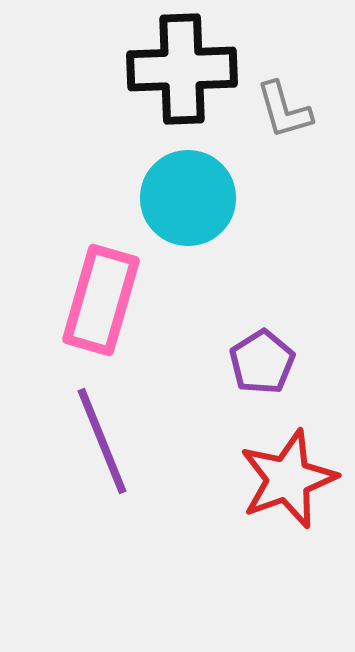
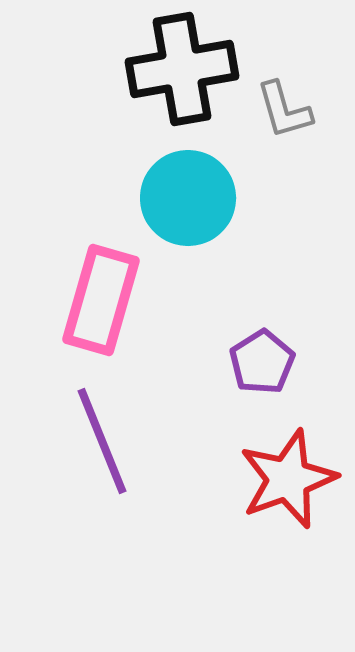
black cross: rotated 8 degrees counterclockwise
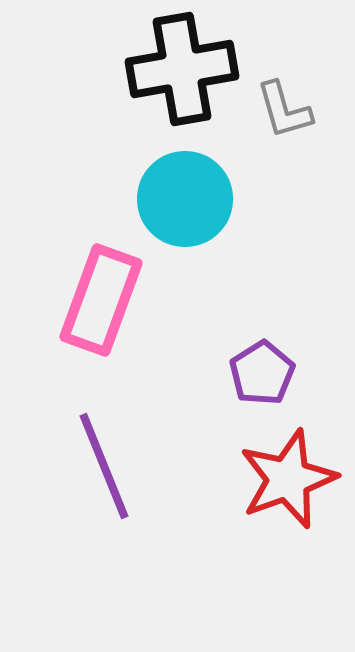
cyan circle: moved 3 px left, 1 px down
pink rectangle: rotated 4 degrees clockwise
purple pentagon: moved 11 px down
purple line: moved 2 px right, 25 px down
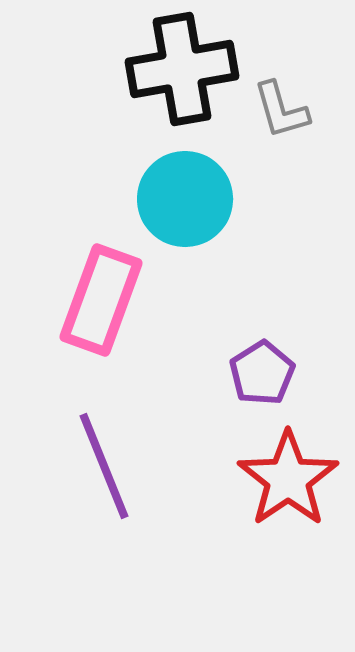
gray L-shape: moved 3 px left
red star: rotated 14 degrees counterclockwise
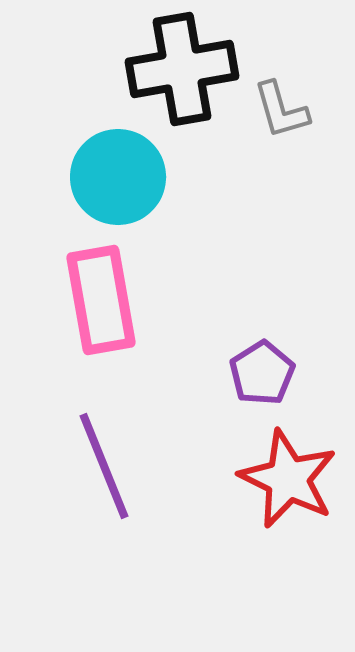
cyan circle: moved 67 px left, 22 px up
pink rectangle: rotated 30 degrees counterclockwise
red star: rotated 12 degrees counterclockwise
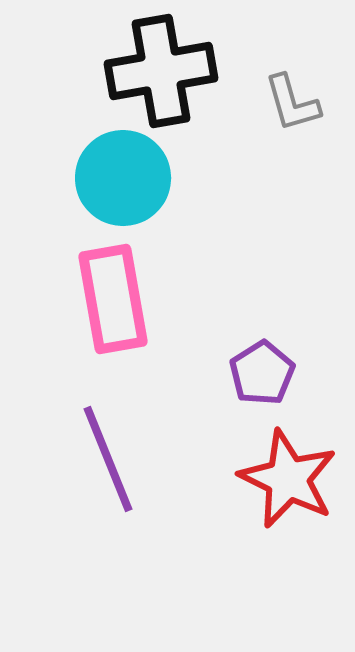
black cross: moved 21 px left, 2 px down
gray L-shape: moved 11 px right, 7 px up
cyan circle: moved 5 px right, 1 px down
pink rectangle: moved 12 px right, 1 px up
purple line: moved 4 px right, 7 px up
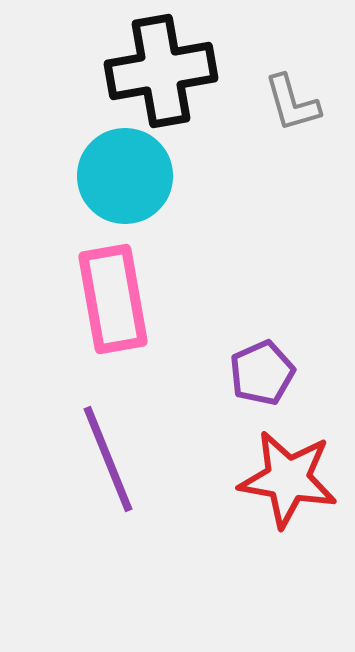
cyan circle: moved 2 px right, 2 px up
purple pentagon: rotated 8 degrees clockwise
red star: rotated 16 degrees counterclockwise
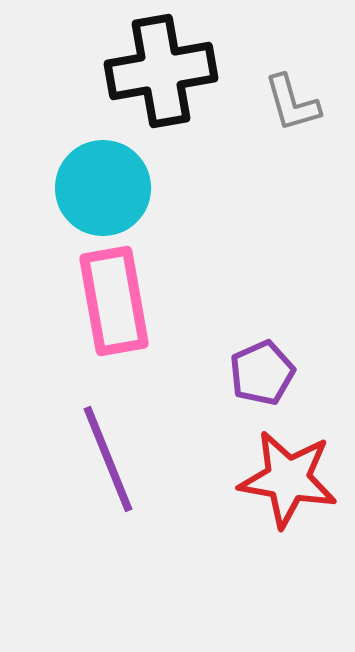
cyan circle: moved 22 px left, 12 px down
pink rectangle: moved 1 px right, 2 px down
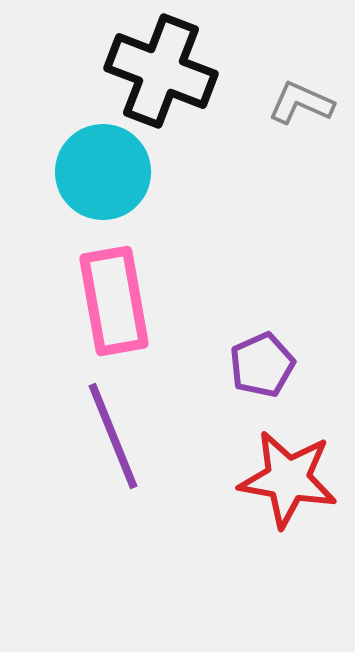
black cross: rotated 31 degrees clockwise
gray L-shape: moved 9 px right; rotated 130 degrees clockwise
cyan circle: moved 16 px up
purple pentagon: moved 8 px up
purple line: moved 5 px right, 23 px up
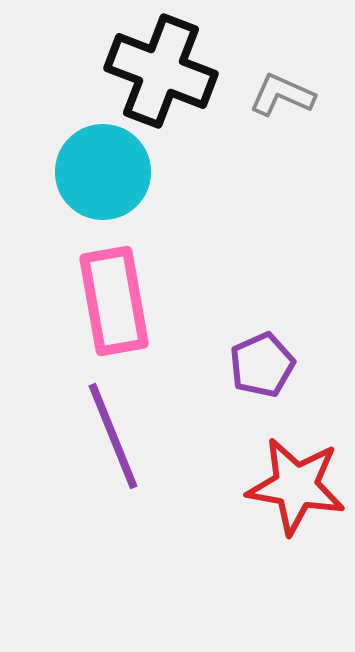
gray L-shape: moved 19 px left, 8 px up
red star: moved 8 px right, 7 px down
